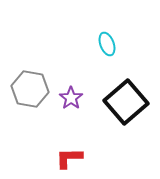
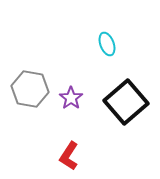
red L-shape: moved 2 px up; rotated 56 degrees counterclockwise
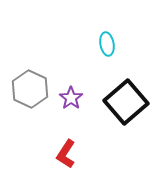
cyan ellipse: rotated 10 degrees clockwise
gray hexagon: rotated 15 degrees clockwise
red L-shape: moved 3 px left, 2 px up
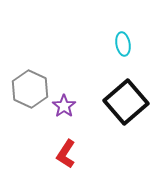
cyan ellipse: moved 16 px right
purple star: moved 7 px left, 8 px down
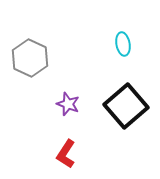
gray hexagon: moved 31 px up
black square: moved 4 px down
purple star: moved 4 px right, 2 px up; rotated 15 degrees counterclockwise
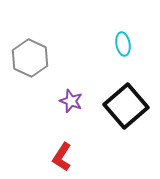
purple star: moved 3 px right, 3 px up
red L-shape: moved 4 px left, 3 px down
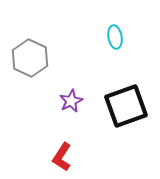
cyan ellipse: moved 8 px left, 7 px up
purple star: rotated 25 degrees clockwise
black square: rotated 21 degrees clockwise
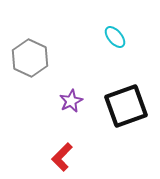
cyan ellipse: rotated 30 degrees counterclockwise
red L-shape: rotated 12 degrees clockwise
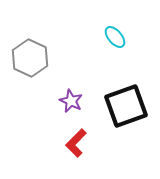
purple star: rotated 20 degrees counterclockwise
red L-shape: moved 14 px right, 14 px up
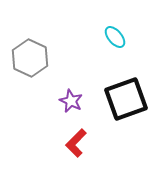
black square: moved 7 px up
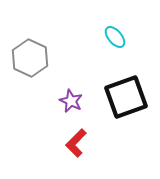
black square: moved 2 px up
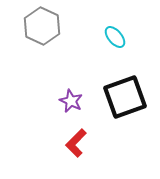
gray hexagon: moved 12 px right, 32 px up
black square: moved 1 px left
